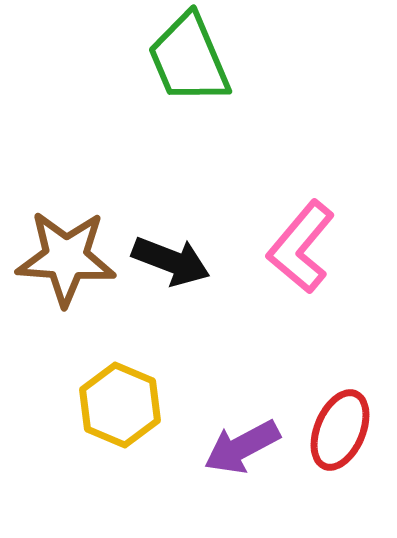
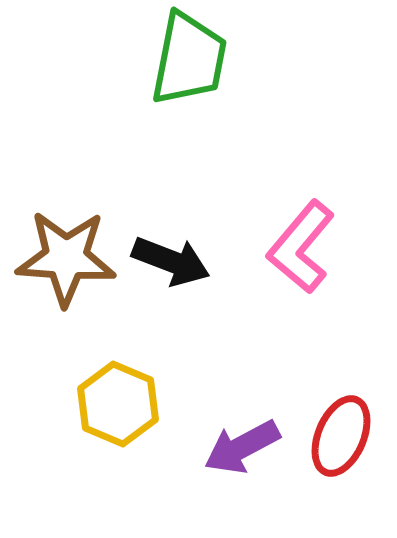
green trapezoid: rotated 146 degrees counterclockwise
yellow hexagon: moved 2 px left, 1 px up
red ellipse: moved 1 px right, 6 px down
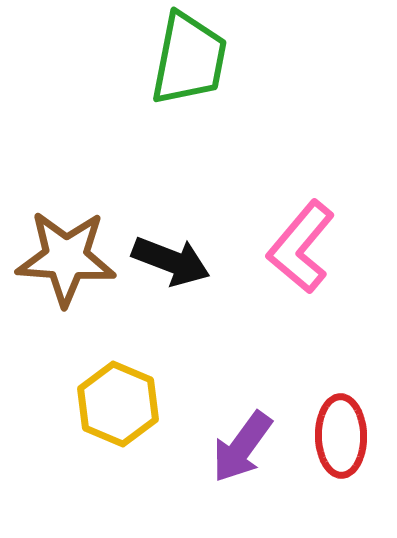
red ellipse: rotated 24 degrees counterclockwise
purple arrow: rotated 26 degrees counterclockwise
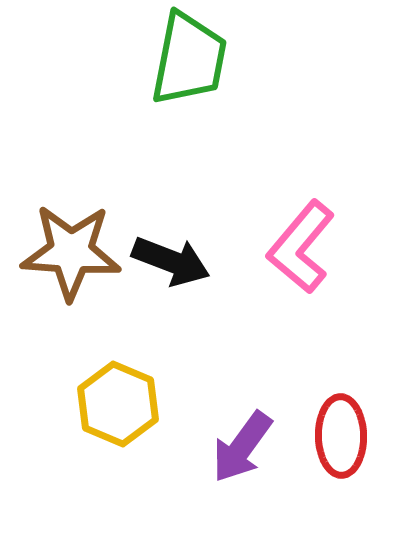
brown star: moved 5 px right, 6 px up
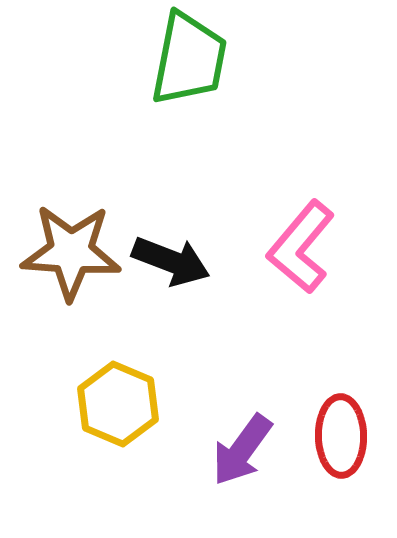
purple arrow: moved 3 px down
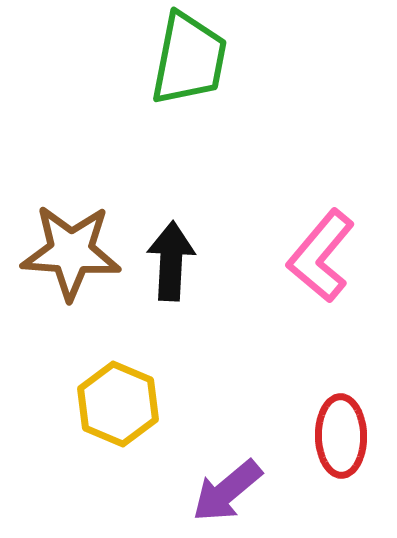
pink L-shape: moved 20 px right, 9 px down
black arrow: rotated 108 degrees counterclockwise
purple arrow: moved 15 px left, 41 px down; rotated 14 degrees clockwise
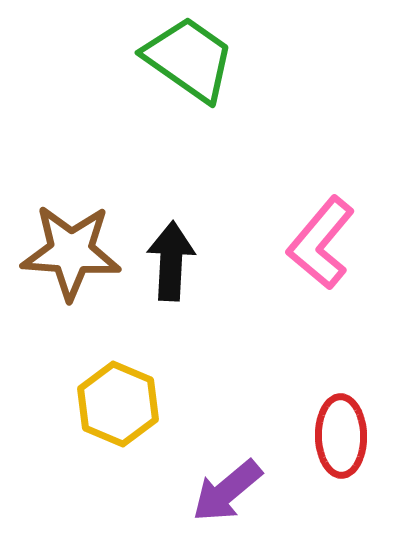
green trapezoid: rotated 66 degrees counterclockwise
pink L-shape: moved 13 px up
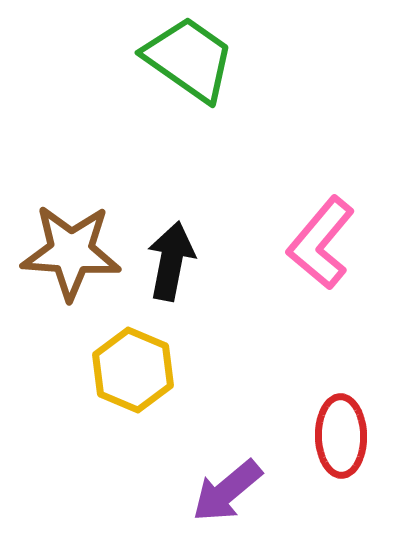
black arrow: rotated 8 degrees clockwise
yellow hexagon: moved 15 px right, 34 px up
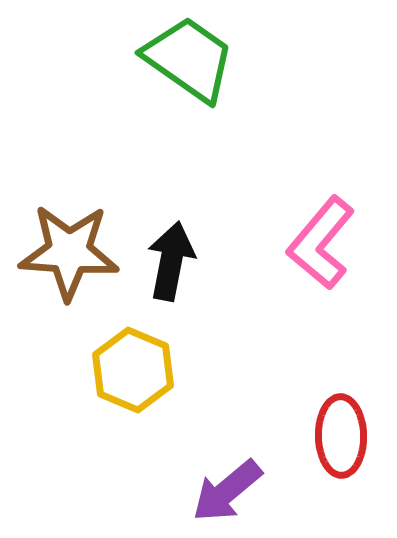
brown star: moved 2 px left
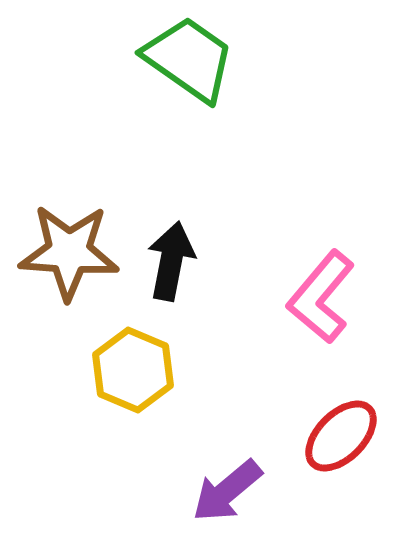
pink L-shape: moved 54 px down
red ellipse: rotated 46 degrees clockwise
